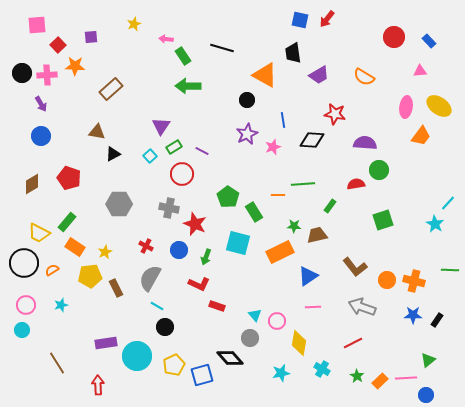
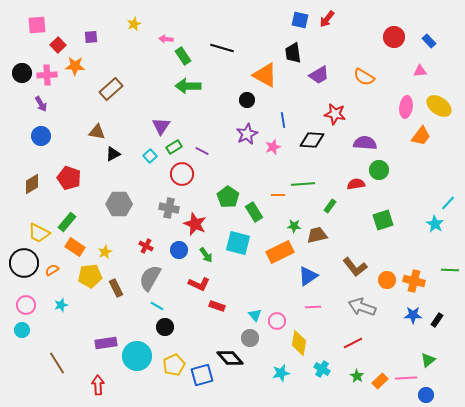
green arrow at (206, 257): moved 2 px up; rotated 56 degrees counterclockwise
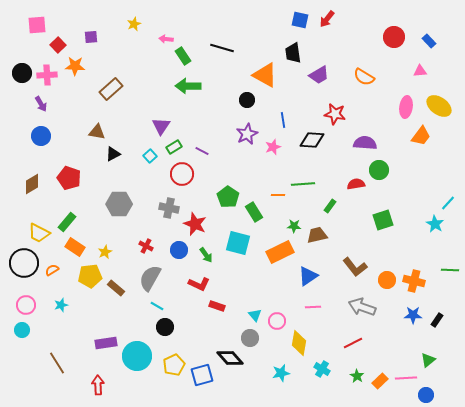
brown rectangle at (116, 288): rotated 24 degrees counterclockwise
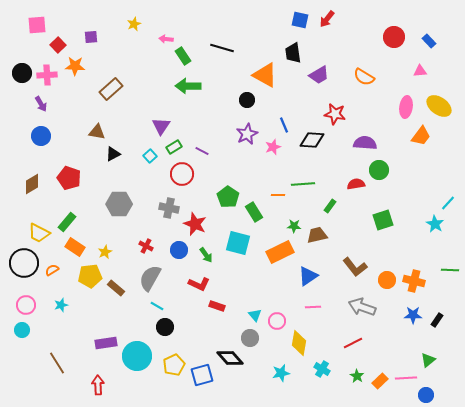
blue line at (283, 120): moved 1 px right, 5 px down; rotated 14 degrees counterclockwise
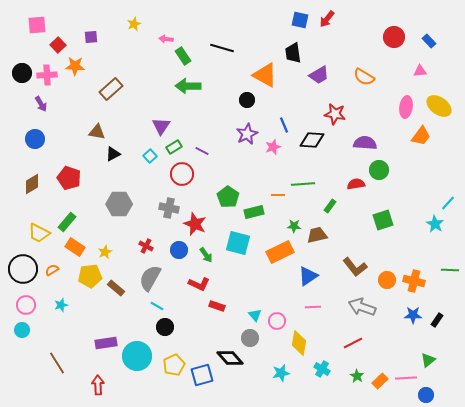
blue circle at (41, 136): moved 6 px left, 3 px down
green rectangle at (254, 212): rotated 72 degrees counterclockwise
black circle at (24, 263): moved 1 px left, 6 px down
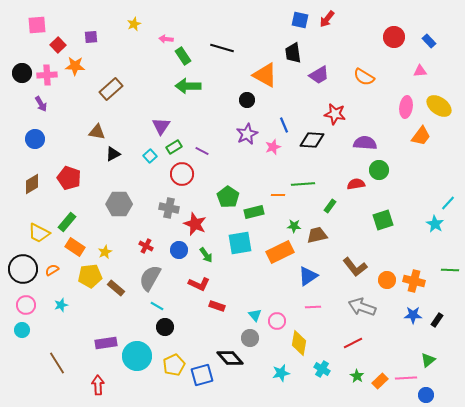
cyan square at (238, 243): moved 2 px right; rotated 25 degrees counterclockwise
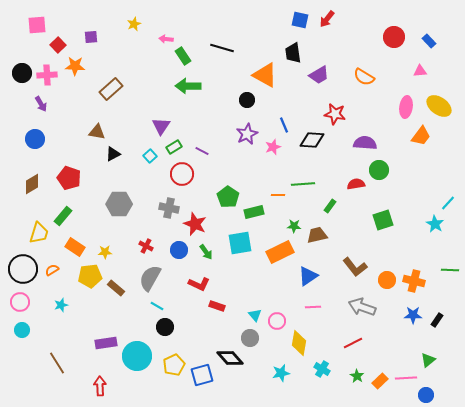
green rectangle at (67, 222): moved 4 px left, 6 px up
yellow trapezoid at (39, 233): rotated 100 degrees counterclockwise
yellow star at (105, 252): rotated 24 degrees clockwise
green arrow at (206, 255): moved 3 px up
pink circle at (26, 305): moved 6 px left, 3 px up
red arrow at (98, 385): moved 2 px right, 1 px down
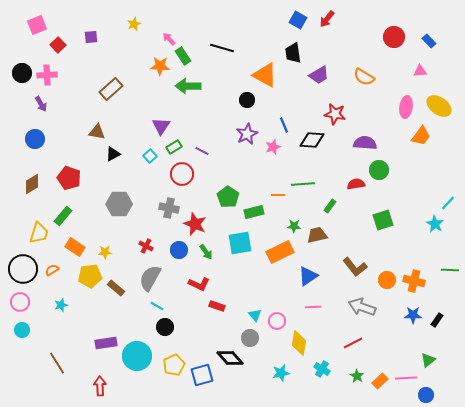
blue square at (300, 20): moved 2 px left; rotated 18 degrees clockwise
pink square at (37, 25): rotated 18 degrees counterclockwise
pink arrow at (166, 39): moved 3 px right; rotated 40 degrees clockwise
orange star at (75, 66): moved 85 px right
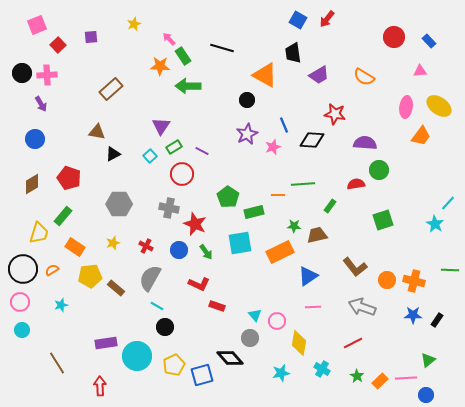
yellow star at (105, 252): moved 8 px right, 9 px up; rotated 16 degrees counterclockwise
